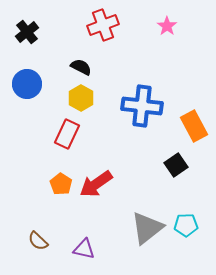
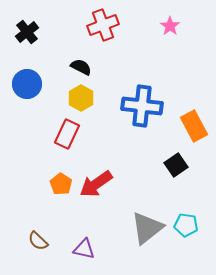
pink star: moved 3 px right
cyan pentagon: rotated 10 degrees clockwise
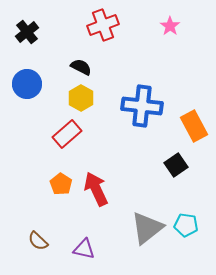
red rectangle: rotated 24 degrees clockwise
red arrow: moved 5 px down; rotated 100 degrees clockwise
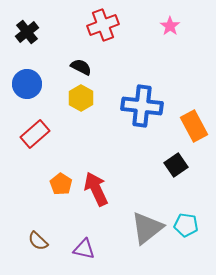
red rectangle: moved 32 px left
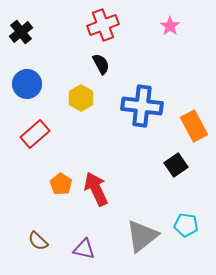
black cross: moved 6 px left
black semicircle: moved 20 px right, 3 px up; rotated 35 degrees clockwise
gray triangle: moved 5 px left, 8 px down
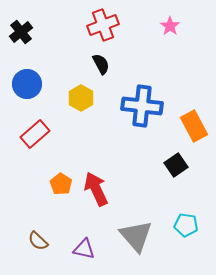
gray triangle: moved 6 px left; rotated 33 degrees counterclockwise
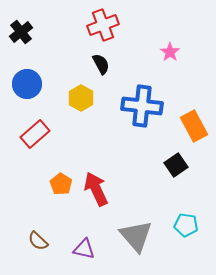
pink star: moved 26 px down
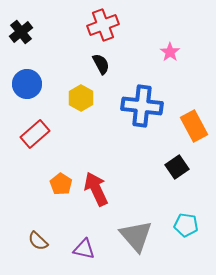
black square: moved 1 px right, 2 px down
